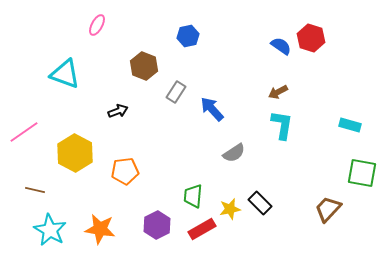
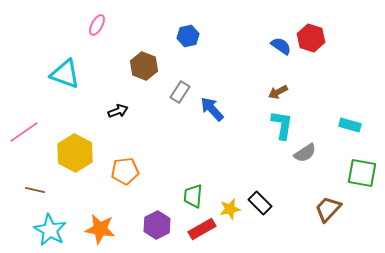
gray rectangle: moved 4 px right
gray semicircle: moved 71 px right
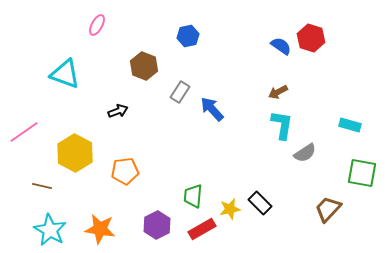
brown line: moved 7 px right, 4 px up
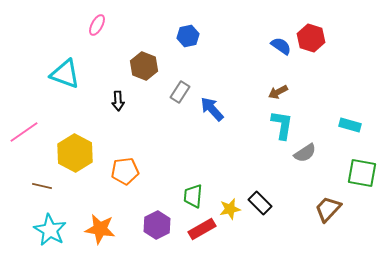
black arrow: moved 10 px up; rotated 108 degrees clockwise
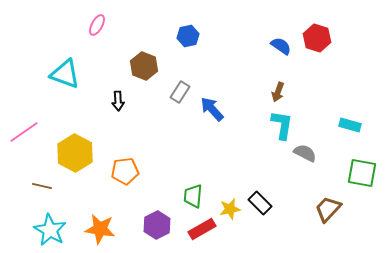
red hexagon: moved 6 px right
brown arrow: rotated 42 degrees counterclockwise
gray semicircle: rotated 120 degrees counterclockwise
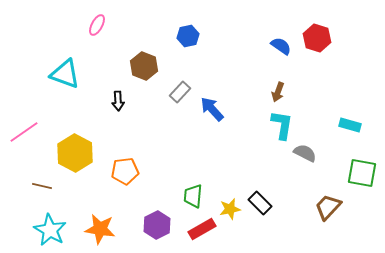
gray rectangle: rotated 10 degrees clockwise
brown trapezoid: moved 2 px up
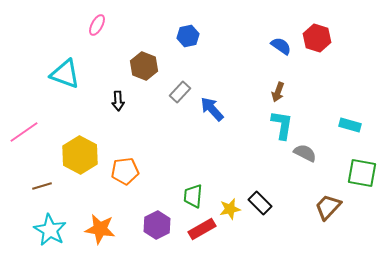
yellow hexagon: moved 5 px right, 2 px down
brown line: rotated 30 degrees counterclockwise
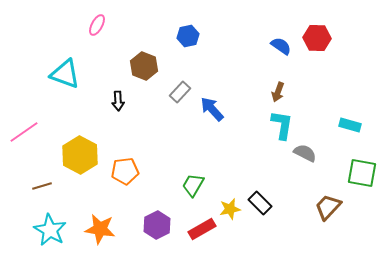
red hexagon: rotated 16 degrees counterclockwise
green trapezoid: moved 11 px up; rotated 25 degrees clockwise
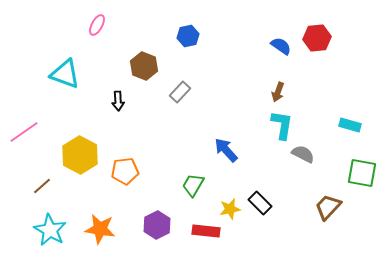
red hexagon: rotated 8 degrees counterclockwise
blue arrow: moved 14 px right, 41 px down
gray semicircle: moved 2 px left, 1 px down
brown line: rotated 24 degrees counterclockwise
red rectangle: moved 4 px right, 2 px down; rotated 36 degrees clockwise
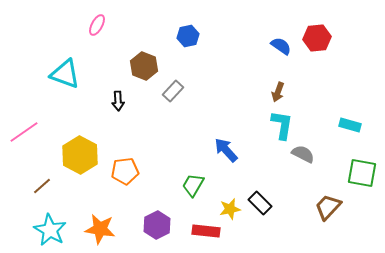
gray rectangle: moved 7 px left, 1 px up
